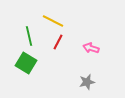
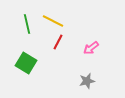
green line: moved 2 px left, 12 px up
pink arrow: rotated 56 degrees counterclockwise
gray star: moved 1 px up
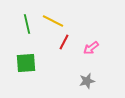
red line: moved 6 px right
green square: rotated 35 degrees counterclockwise
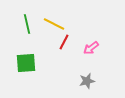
yellow line: moved 1 px right, 3 px down
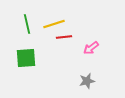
yellow line: rotated 45 degrees counterclockwise
red line: moved 5 px up; rotated 56 degrees clockwise
green square: moved 5 px up
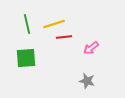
gray star: rotated 28 degrees clockwise
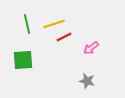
red line: rotated 21 degrees counterclockwise
green square: moved 3 px left, 2 px down
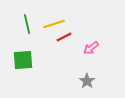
gray star: rotated 21 degrees clockwise
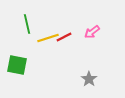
yellow line: moved 6 px left, 14 px down
pink arrow: moved 1 px right, 16 px up
green square: moved 6 px left, 5 px down; rotated 15 degrees clockwise
gray star: moved 2 px right, 2 px up
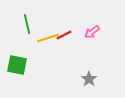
red line: moved 2 px up
